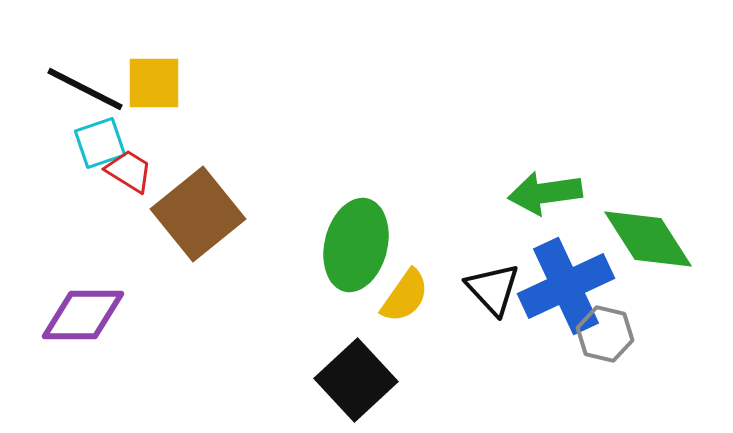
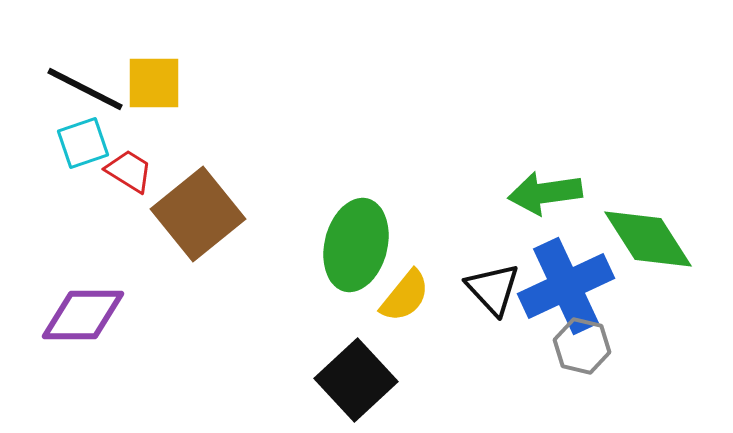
cyan square: moved 17 px left
yellow semicircle: rotated 4 degrees clockwise
gray hexagon: moved 23 px left, 12 px down
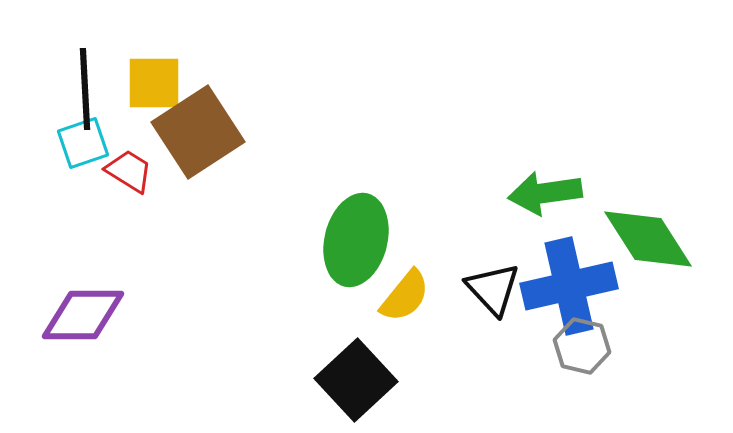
black line: rotated 60 degrees clockwise
brown square: moved 82 px up; rotated 6 degrees clockwise
green ellipse: moved 5 px up
blue cross: moved 3 px right; rotated 12 degrees clockwise
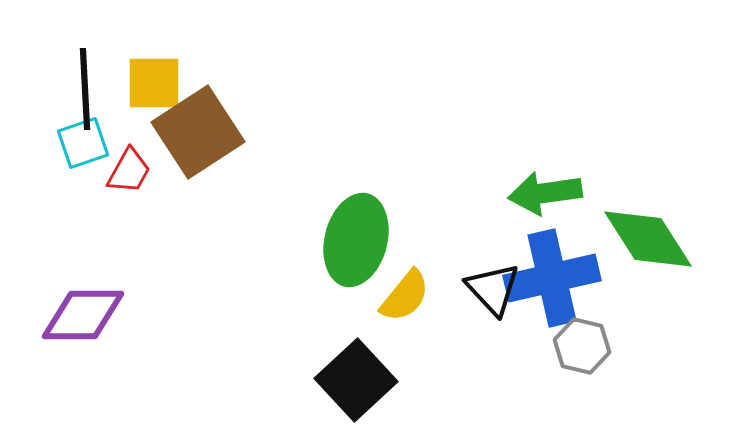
red trapezoid: rotated 87 degrees clockwise
blue cross: moved 17 px left, 8 px up
